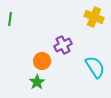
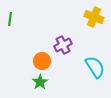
green star: moved 3 px right
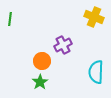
cyan semicircle: moved 1 px right, 5 px down; rotated 145 degrees counterclockwise
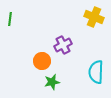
green star: moved 12 px right; rotated 21 degrees clockwise
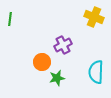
orange circle: moved 1 px down
green star: moved 5 px right, 4 px up
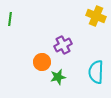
yellow cross: moved 2 px right, 1 px up
green star: moved 1 px right, 1 px up
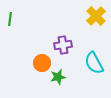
yellow cross: rotated 24 degrees clockwise
purple cross: rotated 18 degrees clockwise
orange circle: moved 1 px down
cyan semicircle: moved 2 px left, 9 px up; rotated 30 degrees counterclockwise
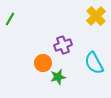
green line: rotated 24 degrees clockwise
purple cross: rotated 12 degrees counterclockwise
orange circle: moved 1 px right
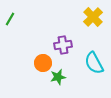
yellow cross: moved 3 px left, 1 px down
purple cross: rotated 12 degrees clockwise
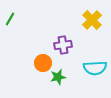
yellow cross: moved 1 px left, 3 px down
cyan semicircle: moved 1 px right, 5 px down; rotated 65 degrees counterclockwise
